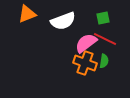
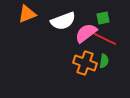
pink semicircle: moved 10 px up
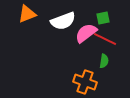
orange cross: moved 19 px down
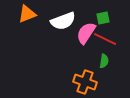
pink semicircle: rotated 20 degrees counterclockwise
